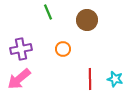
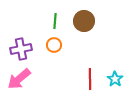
green line: moved 7 px right, 9 px down; rotated 28 degrees clockwise
brown circle: moved 3 px left, 1 px down
orange circle: moved 9 px left, 4 px up
cyan star: rotated 21 degrees clockwise
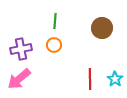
brown circle: moved 18 px right, 7 px down
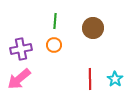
brown circle: moved 9 px left
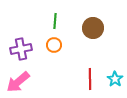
pink arrow: moved 1 px left, 3 px down
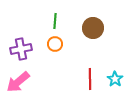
orange circle: moved 1 px right, 1 px up
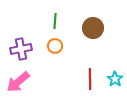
orange circle: moved 2 px down
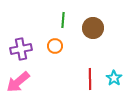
green line: moved 8 px right, 1 px up
cyan star: moved 1 px left, 1 px up
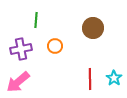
green line: moved 27 px left
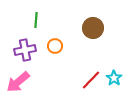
purple cross: moved 4 px right, 1 px down
red line: moved 1 px right, 1 px down; rotated 45 degrees clockwise
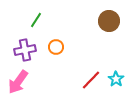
green line: rotated 28 degrees clockwise
brown circle: moved 16 px right, 7 px up
orange circle: moved 1 px right, 1 px down
cyan star: moved 2 px right, 1 px down
pink arrow: rotated 15 degrees counterclockwise
